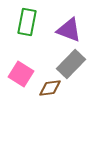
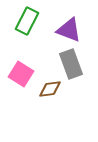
green rectangle: moved 1 px up; rotated 16 degrees clockwise
gray rectangle: rotated 64 degrees counterclockwise
brown diamond: moved 1 px down
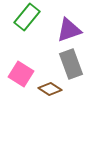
green rectangle: moved 4 px up; rotated 12 degrees clockwise
purple triangle: rotated 40 degrees counterclockwise
brown diamond: rotated 40 degrees clockwise
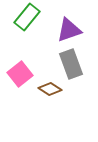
pink square: moved 1 px left; rotated 20 degrees clockwise
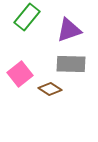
gray rectangle: rotated 68 degrees counterclockwise
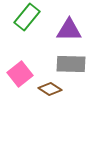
purple triangle: rotated 20 degrees clockwise
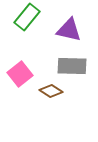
purple triangle: rotated 12 degrees clockwise
gray rectangle: moved 1 px right, 2 px down
brown diamond: moved 1 px right, 2 px down
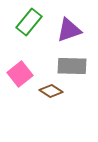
green rectangle: moved 2 px right, 5 px down
purple triangle: rotated 32 degrees counterclockwise
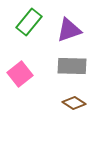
brown diamond: moved 23 px right, 12 px down
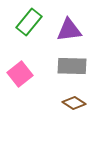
purple triangle: rotated 12 degrees clockwise
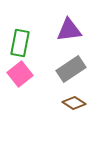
green rectangle: moved 9 px left, 21 px down; rotated 28 degrees counterclockwise
gray rectangle: moved 1 px left, 3 px down; rotated 36 degrees counterclockwise
